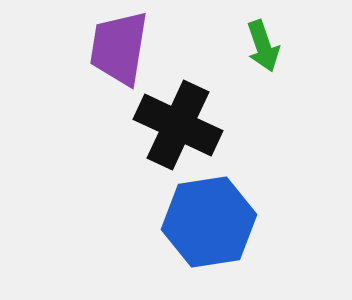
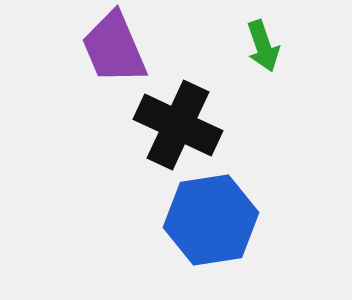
purple trapezoid: moved 5 px left; rotated 32 degrees counterclockwise
blue hexagon: moved 2 px right, 2 px up
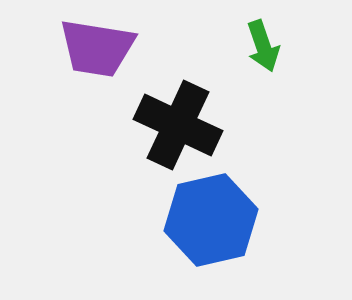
purple trapezoid: moved 17 px left; rotated 58 degrees counterclockwise
blue hexagon: rotated 4 degrees counterclockwise
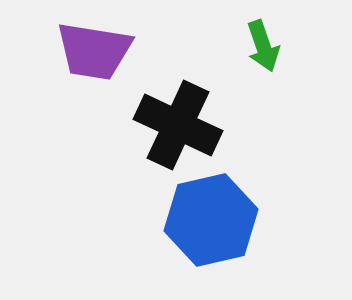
purple trapezoid: moved 3 px left, 3 px down
